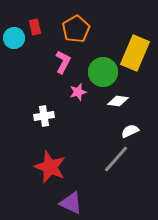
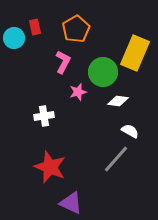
white semicircle: rotated 54 degrees clockwise
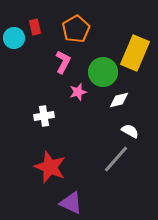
white diamond: moved 1 px right, 1 px up; rotated 20 degrees counterclockwise
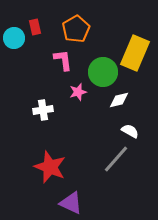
pink L-shape: moved 2 px up; rotated 35 degrees counterclockwise
white cross: moved 1 px left, 6 px up
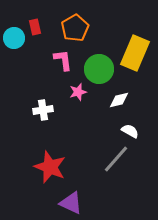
orange pentagon: moved 1 px left, 1 px up
green circle: moved 4 px left, 3 px up
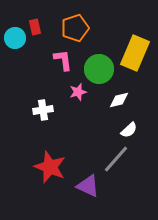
orange pentagon: rotated 12 degrees clockwise
cyan circle: moved 1 px right
white semicircle: moved 1 px left, 1 px up; rotated 108 degrees clockwise
purple triangle: moved 17 px right, 17 px up
